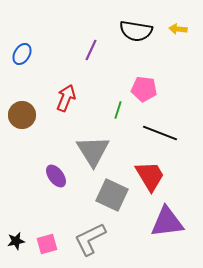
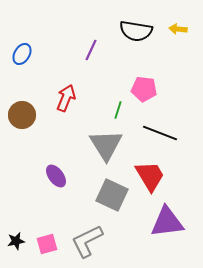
gray triangle: moved 13 px right, 6 px up
gray L-shape: moved 3 px left, 2 px down
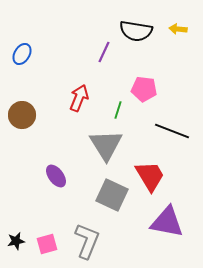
purple line: moved 13 px right, 2 px down
red arrow: moved 13 px right
black line: moved 12 px right, 2 px up
purple triangle: rotated 18 degrees clockwise
gray L-shape: rotated 138 degrees clockwise
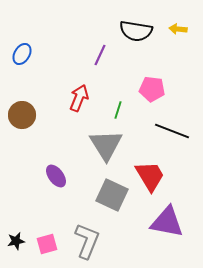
purple line: moved 4 px left, 3 px down
pink pentagon: moved 8 px right
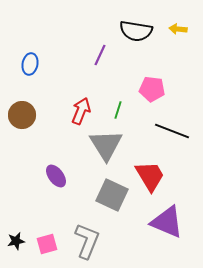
blue ellipse: moved 8 px right, 10 px down; rotated 20 degrees counterclockwise
red arrow: moved 2 px right, 13 px down
purple triangle: rotated 12 degrees clockwise
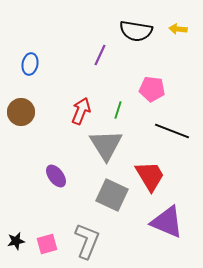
brown circle: moved 1 px left, 3 px up
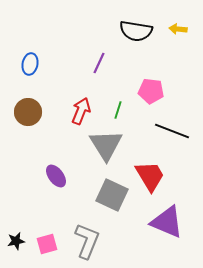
purple line: moved 1 px left, 8 px down
pink pentagon: moved 1 px left, 2 px down
brown circle: moved 7 px right
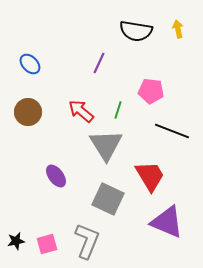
yellow arrow: rotated 72 degrees clockwise
blue ellipse: rotated 55 degrees counterclockwise
red arrow: rotated 72 degrees counterclockwise
gray square: moved 4 px left, 4 px down
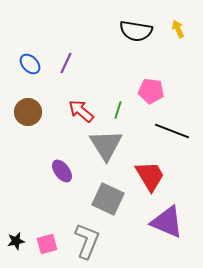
yellow arrow: rotated 12 degrees counterclockwise
purple line: moved 33 px left
purple ellipse: moved 6 px right, 5 px up
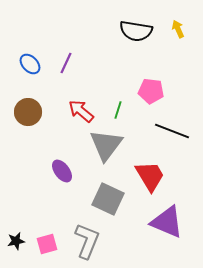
gray triangle: rotated 9 degrees clockwise
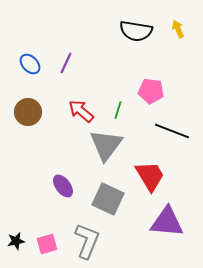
purple ellipse: moved 1 px right, 15 px down
purple triangle: rotated 18 degrees counterclockwise
